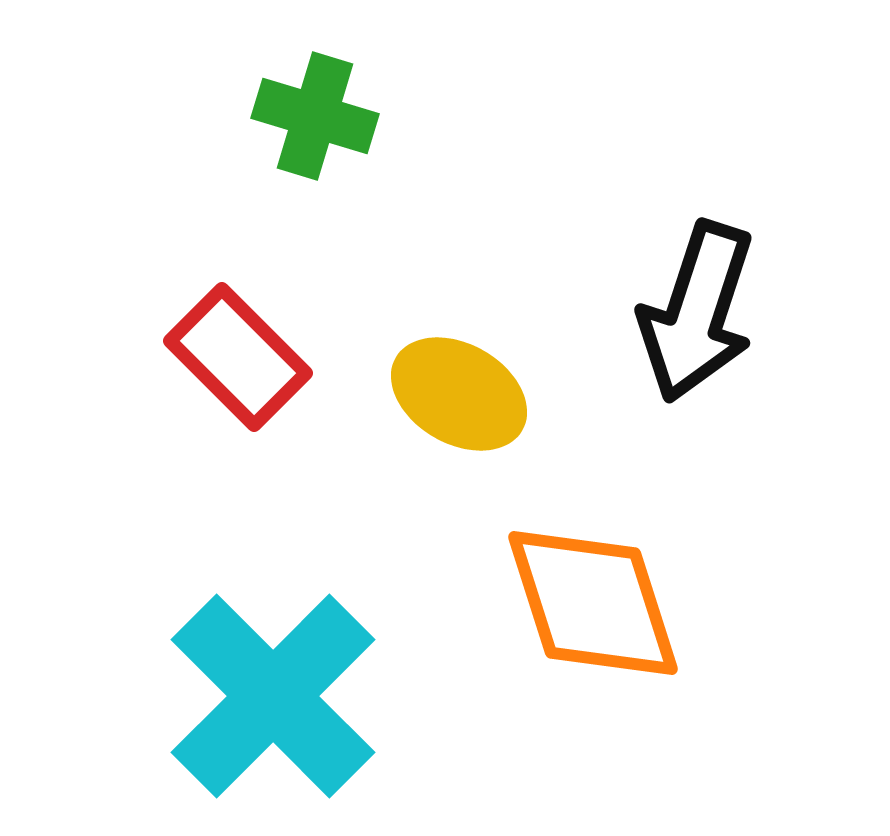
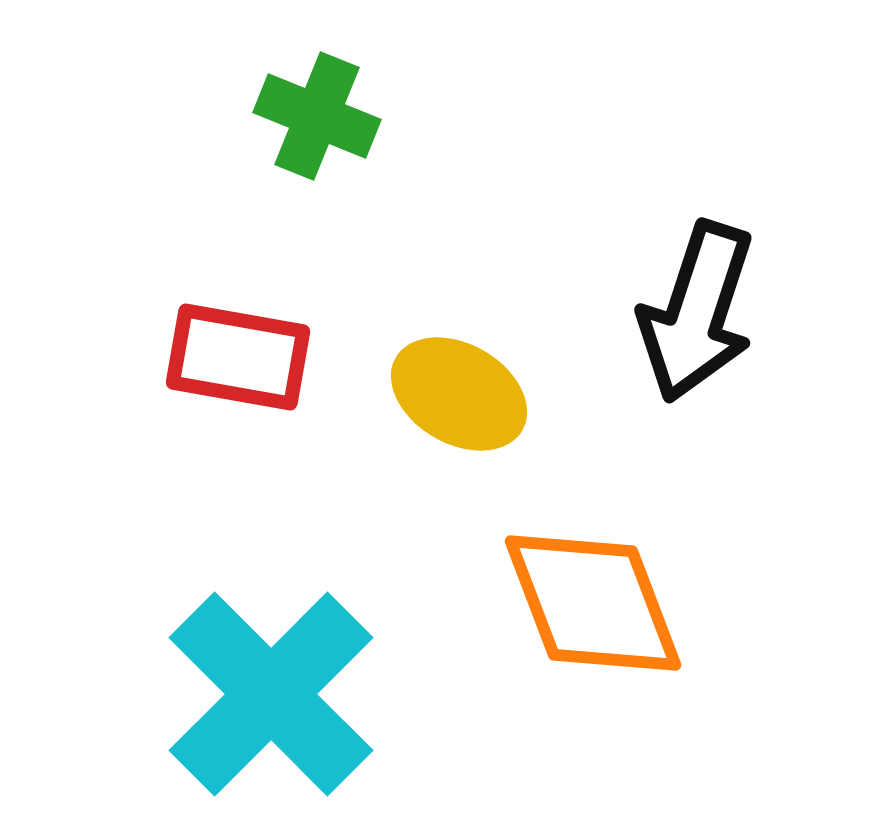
green cross: moved 2 px right; rotated 5 degrees clockwise
red rectangle: rotated 35 degrees counterclockwise
orange diamond: rotated 3 degrees counterclockwise
cyan cross: moved 2 px left, 2 px up
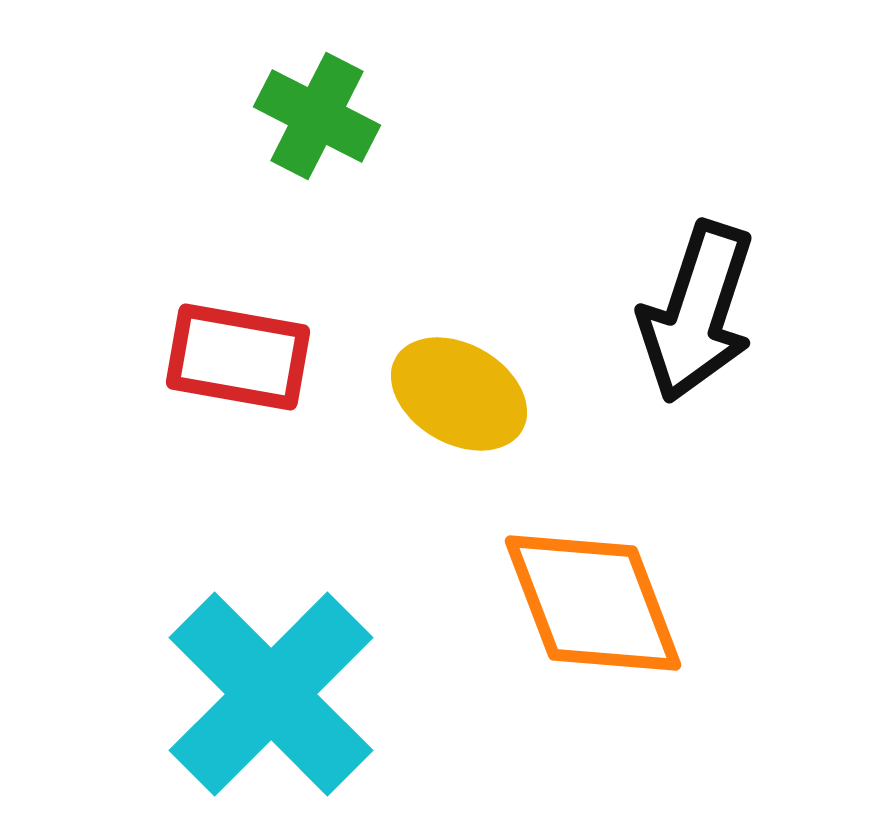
green cross: rotated 5 degrees clockwise
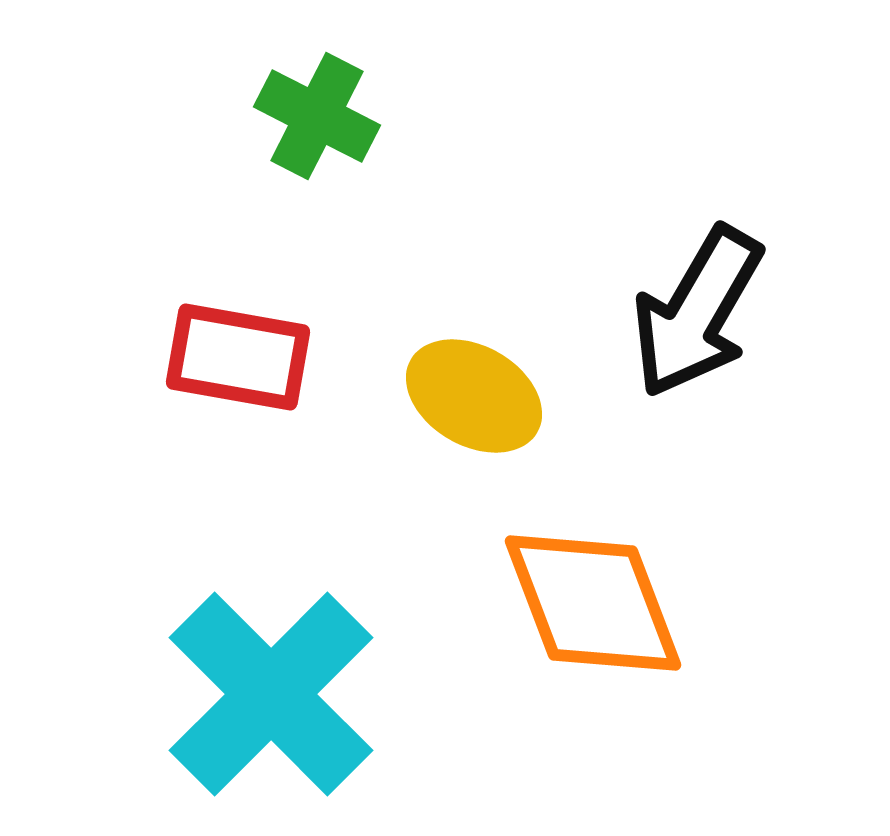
black arrow: rotated 12 degrees clockwise
yellow ellipse: moved 15 px right, 2 px down
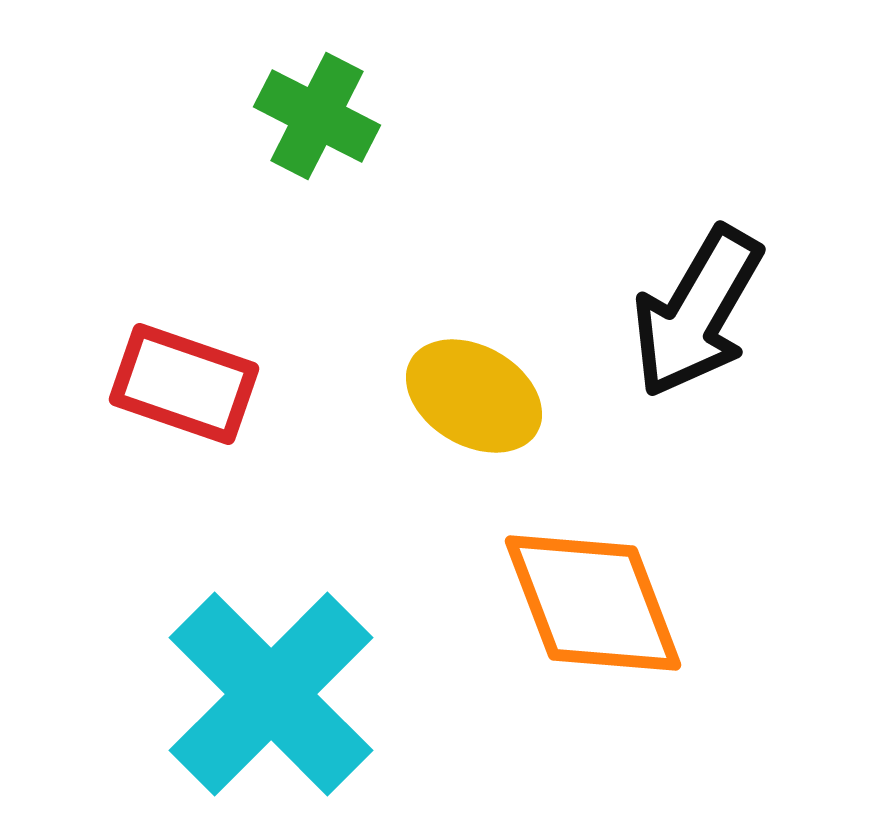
red rectangle: moved 54 px left, 27 px down; rotated 9 degrees clockwise
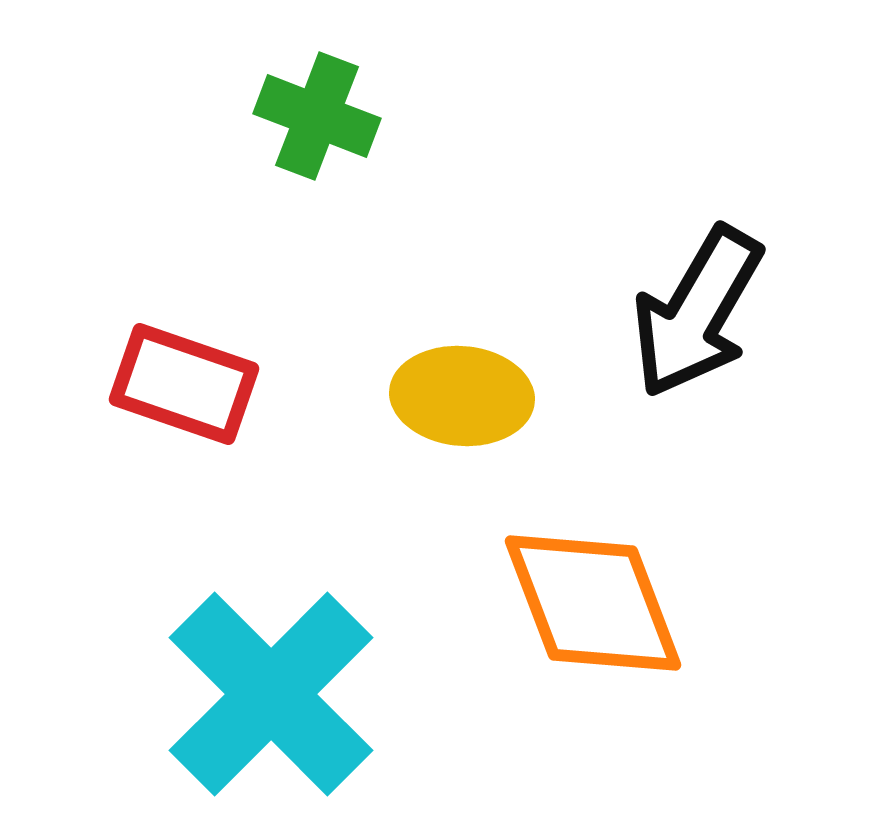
green cross: rotated 6 degrees counterclockwise
yellow ellipse: moved 12 px left; rotated 25 degrees counterclockwise
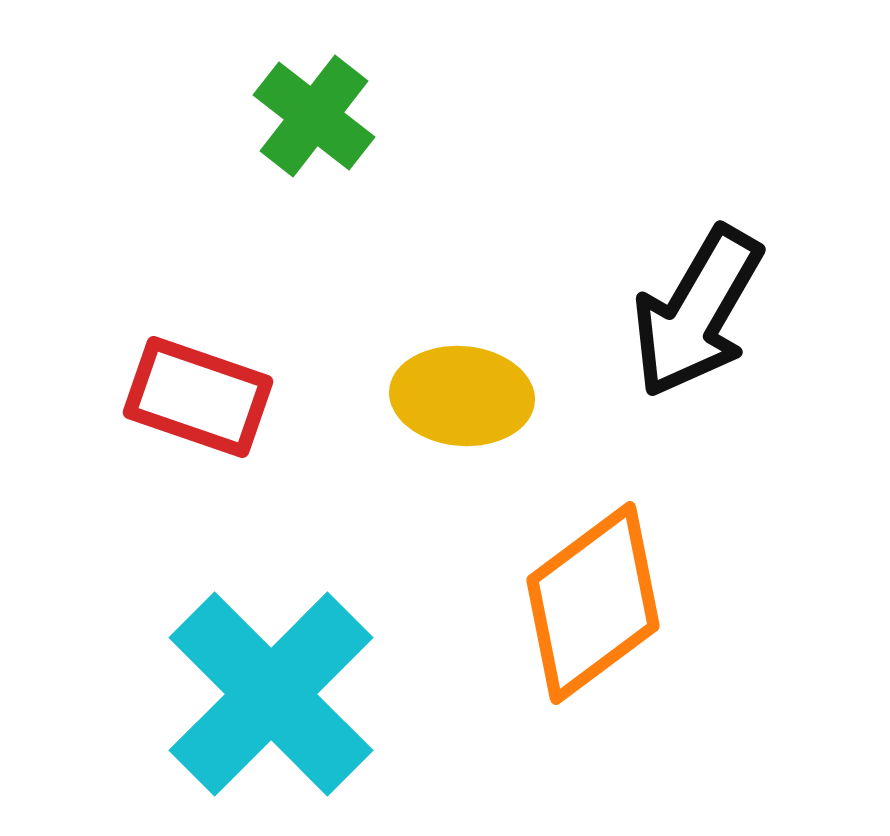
green cross: moved 3 px left; rotated 17 degrees clockwise
red rectangle: moved 14 px right, 13 px down
orange diamond: rotated 74 degrees clockwise
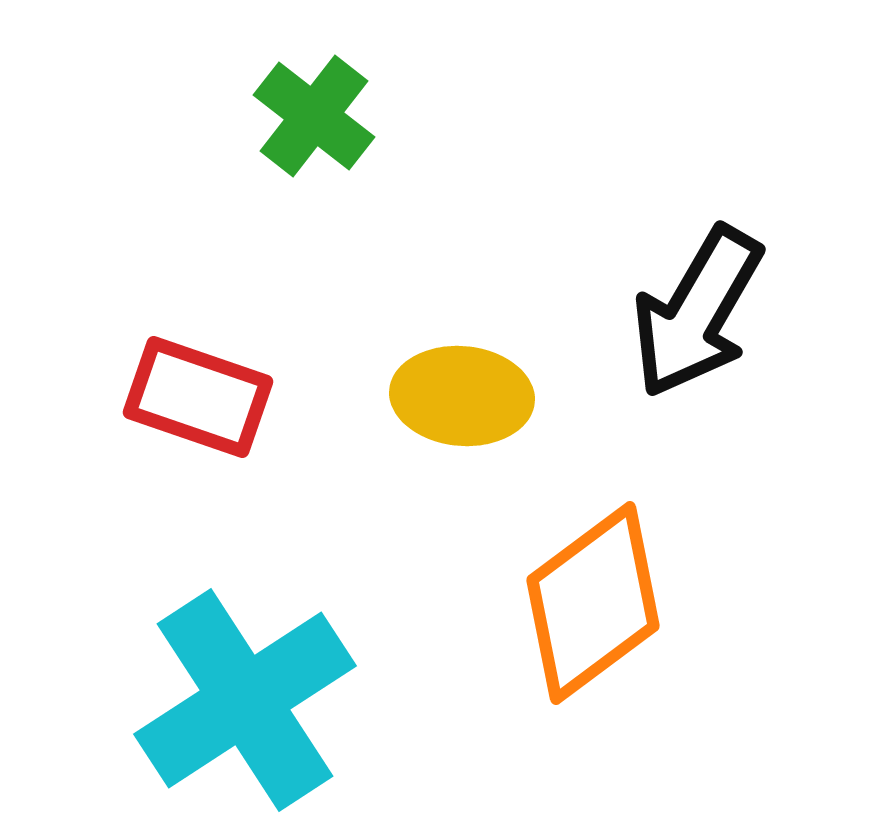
cyan cross: moved 26 px left, 6 px down; rotated 12 degrees clockwise
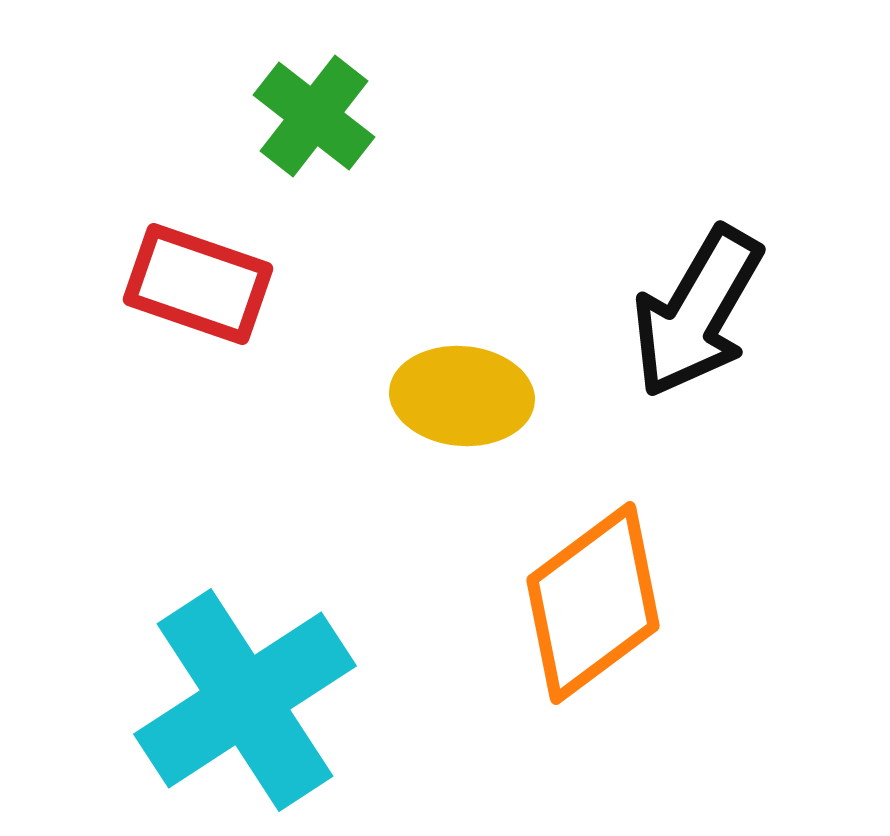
red rectangle: moved 113 px up
